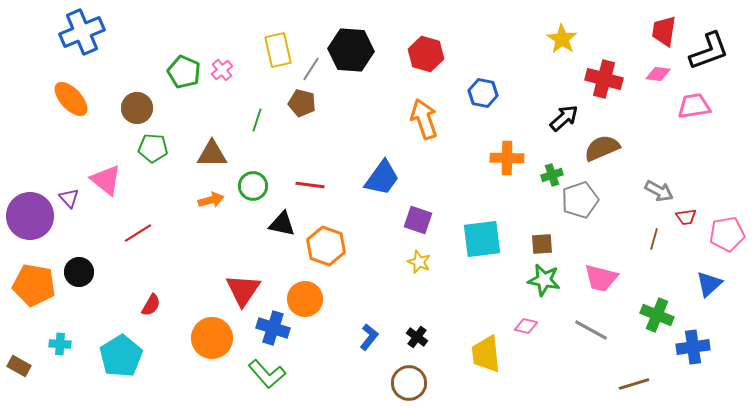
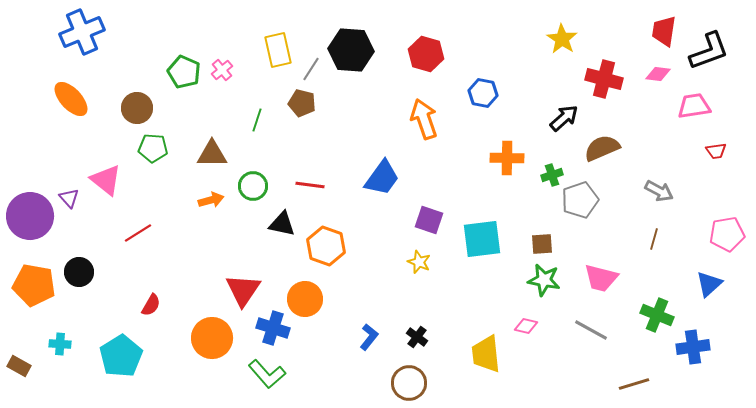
red trapezoid at (686, 217): moved 30 px right, 66 px up
purple square at (418, 220): moved 11 px right
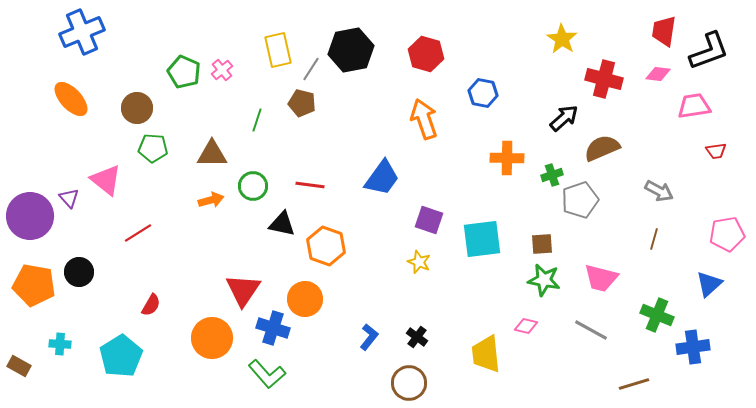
black hexagon at (351, 50): rotated 15 degrees counterclockwise
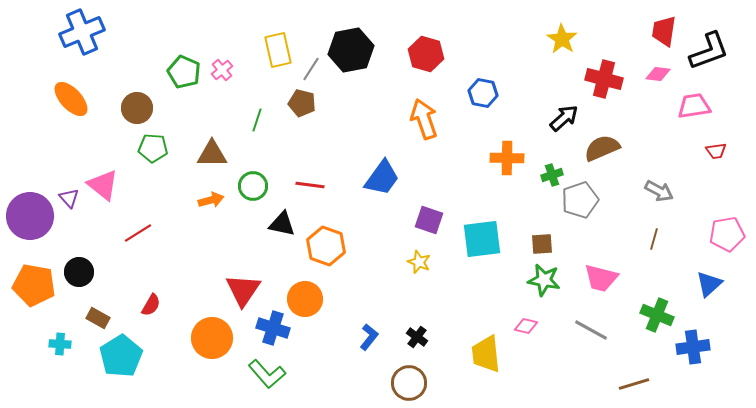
pink triangle at (106, 180): moved 3 px left, 5 px down
brown rectangle at (19, 366): moved 79 px right, 48 px up
